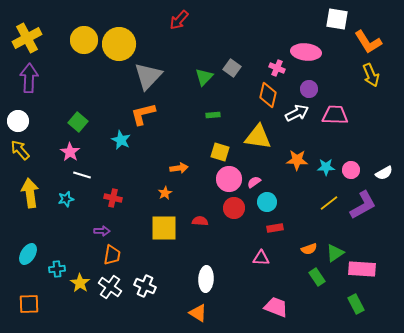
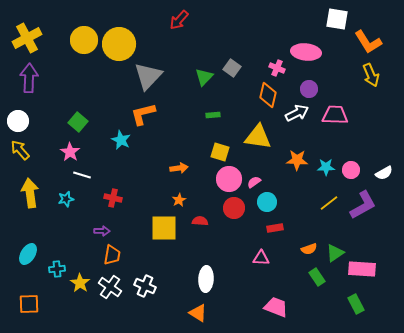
orange star at (165, 193): moved 14 px right, 7 px down
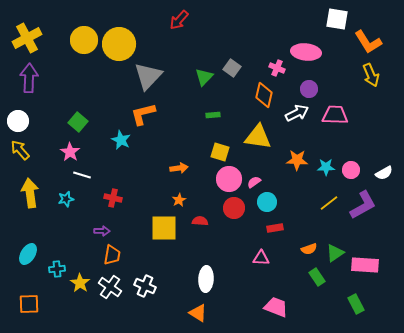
orange diamond at (268, 95): moved 4 px left
pink rectangle at (362, 269): moved 3 px right, 4 px up
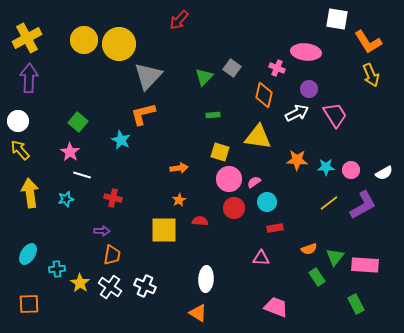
pink trapezoid at (335, 115): rotated 56 degrees clockwise
yellow square at (164, 228): moved 2 px down
green triangle at (335, 253): moved 4 px down; rotated 18 degrees counterclockwise
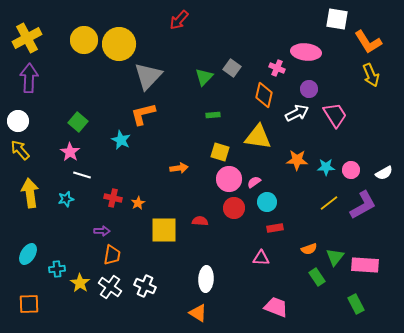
orange star at (179, 200): moved 41 px left, 3 px down
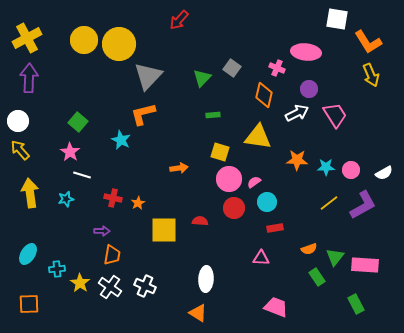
green triangle at (204, 77): moved 2 px left, 1 px down
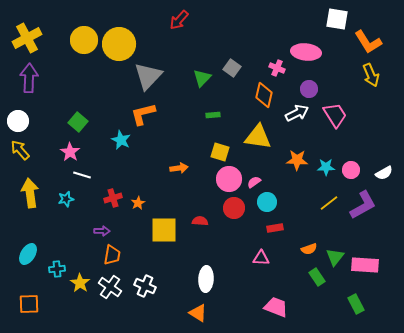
red cross at (113, 198): rotated 30 degrees counterclockwise
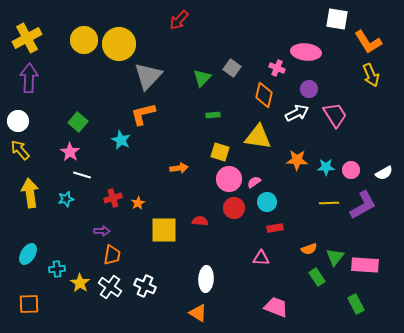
yellow line at (329, 203): rotated 36 degrees clockwise
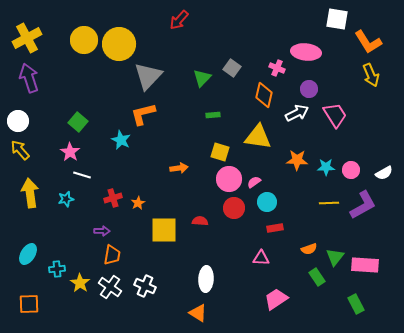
purple arrow at (29, 78): rotated 20 degrees counterclockwise
pink trapezoid at (276, 307): moved 8 px up; rotated 55 degrees counterclockwise
